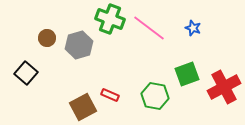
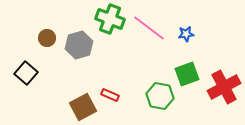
blue star: moved 7 px left, 6 px down; rotated 28 degrees counterclockwise
green hexagon: moved 5 px right
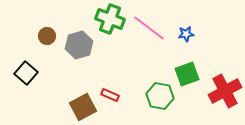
brown circle: moved 2 px up
red cross: moved 1 px right, 4 px down
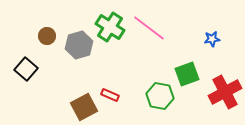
green cross: moved 8 px down; rotated 12 degrees clockwise
blue star: moved 26 px right, 5 px down
black square: moved 4 px up
red cross: moved 1 px down
brown square: moved 1 px right
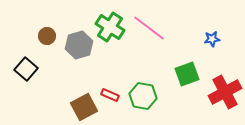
green hexagon: moved 17 px left
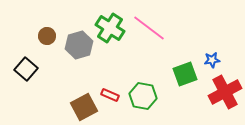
green cross: moved 1 px down
blue star: moved 21 px down
green square: moved 2 px left
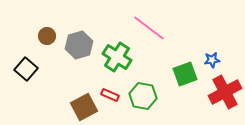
green cross: moved 7 px right, 29 px down
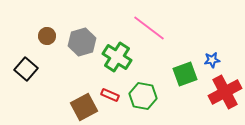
gray hexagon: moved 3 px right, 3 px up
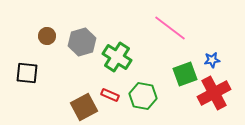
pink line: moved 21 px right
black square: moved 1 px right, 4 px down; rotated 35 degrees counterclockwise
red cross: moved 11 px left, 1 px down
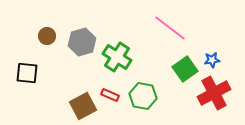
green square: moved 5 px up; rotated 15 degrees counterclockwise
brown square: moved 1 px left, 1 px up
